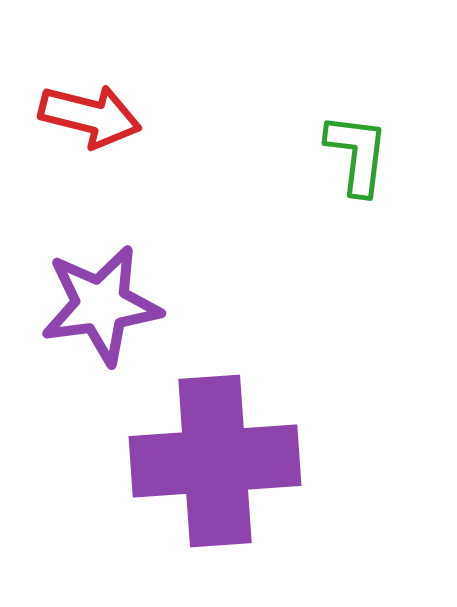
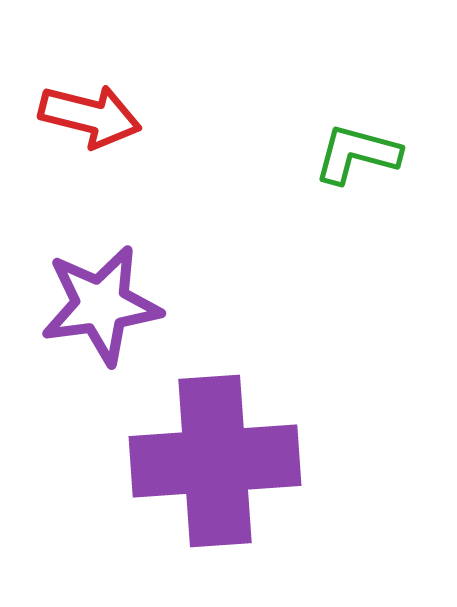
green L-shape: rotated 82 degrees counterclockwise
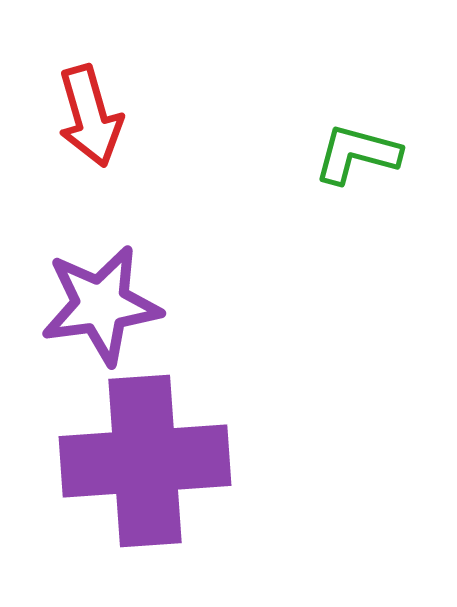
red arrow: rotated 60 degrees clockwise
purple cross: moved 70 px left
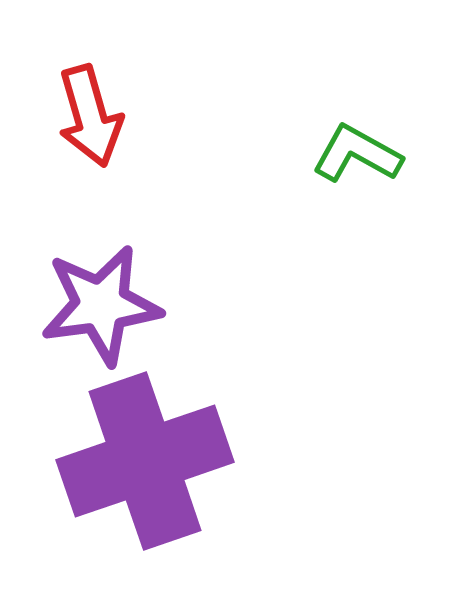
green L-shape: rotated 14 degrees clockwise
purple cross: rotated 15 degrees counterclockwise
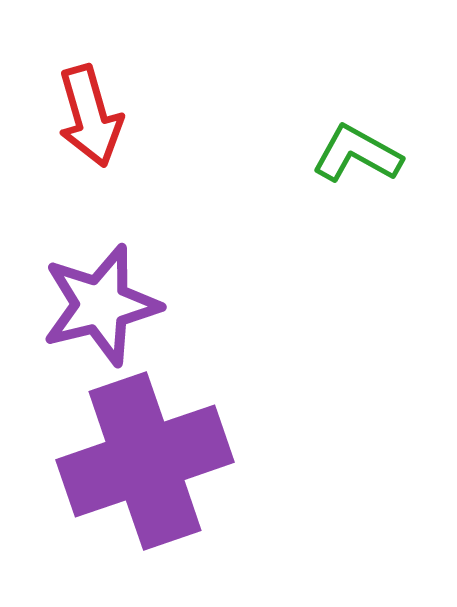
purple star: rotated 6 degrees counterclockwise
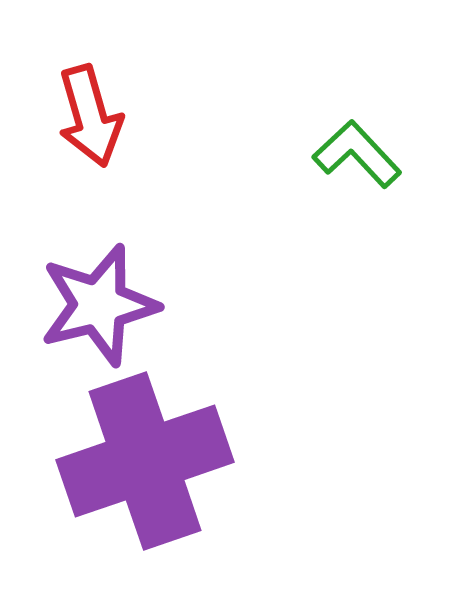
green L-shape: rotated 18 degrees clockwise
purple star: moved 2 px left
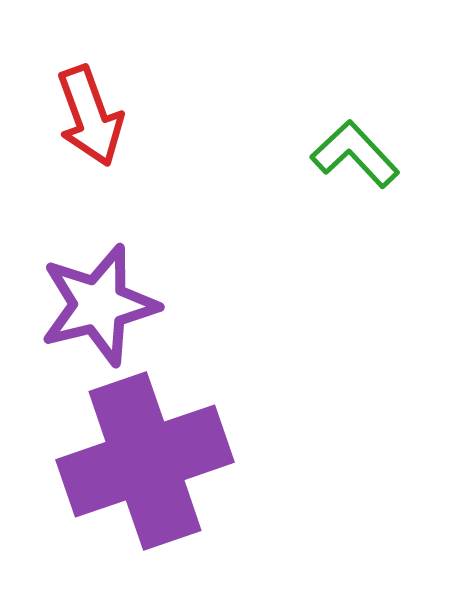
red arrow: rotated 4 degrees counterclockwise
green L-shape: moved 2 px left
